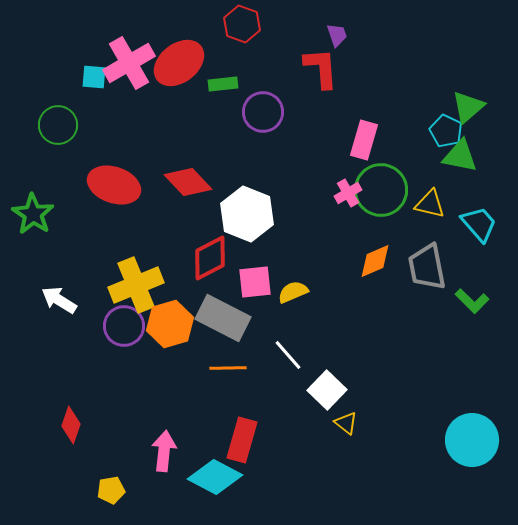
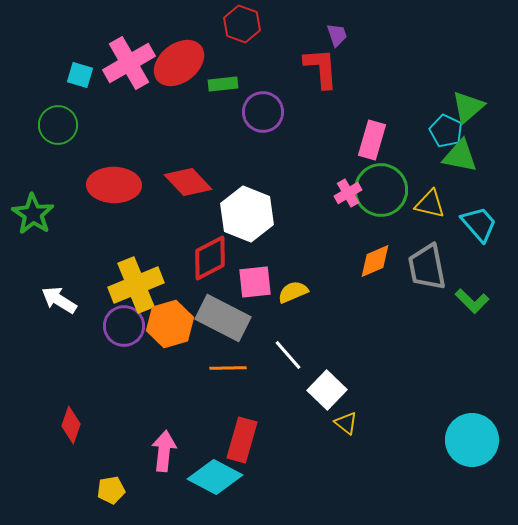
cyan square at (94, 77): moved 14 px left, 2 px up; rotated 12 degrees clockwise
pink rectangle at (364, 140): moved 8 px right
red ellipse at (114, 185): rotated 18 degrees counterclockwise
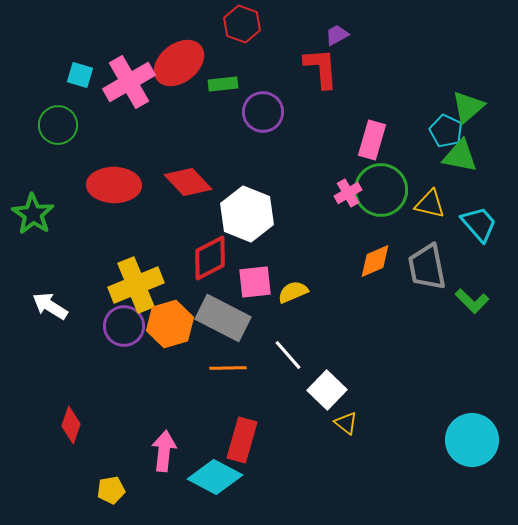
purple trapezoid at (337, 35): rotated 100 degrees counterclockwise
pink cross at (129, 63): moved 19 px down
white arrow at (59, 300): moved 9 px left, 6 px down
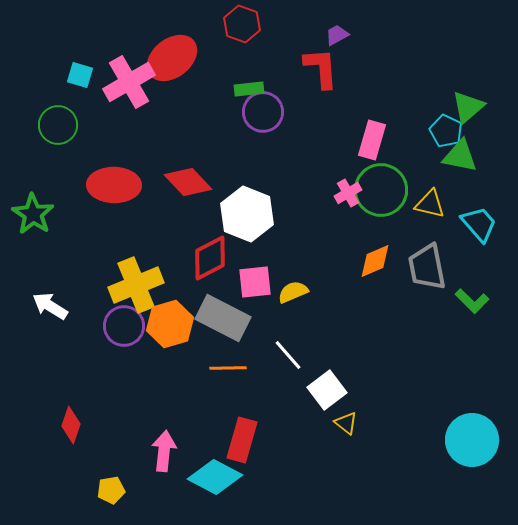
red ellipse at (179, 63): moved 7 px left, 5 px up
green rectangle at (223, 84): moved 26 px right, 5 px down
white square at (327, 390): rotated 9 degrees clockwise
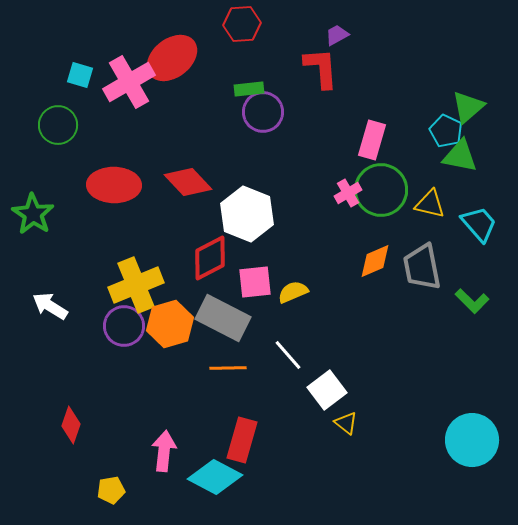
red hexagon at (242, 24): rotated 24 degrees counterclockwise
gray trapezoid at (427, 267): moved 5 px left
